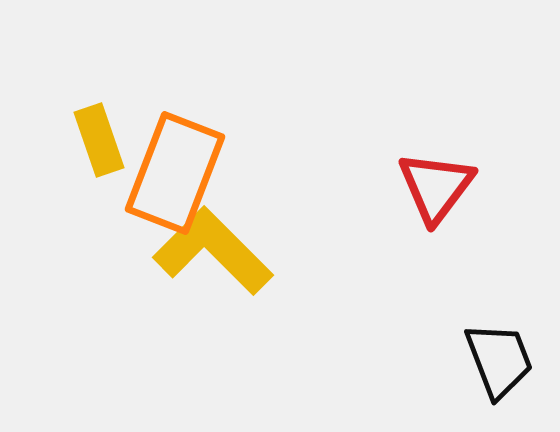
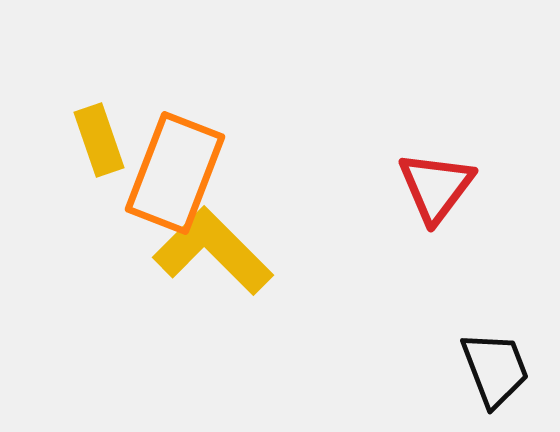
black trapezoid: moved 4 px left, 9 px down
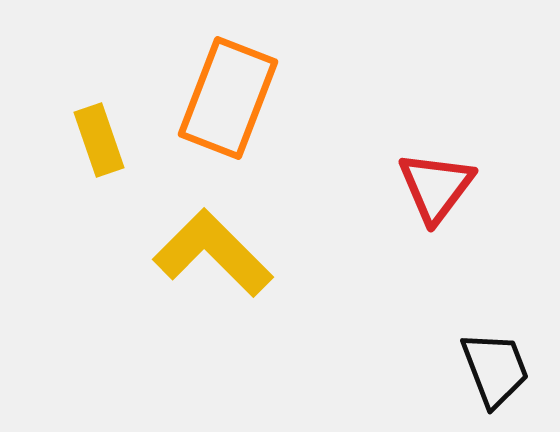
orange rectangle: moved 53 px right, 75 px up
yellow L-shape: moved 2 px down
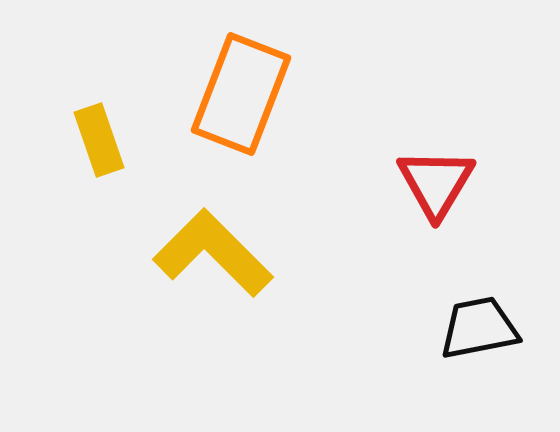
orange rectangle: moved 13 px right, 4 px up
red triangle: moved 4 px up; rotated 6 degrees counterclockwise
black trapezoid: moved 16 px left, 41 px up; rotated 80 degrees counterclockwise
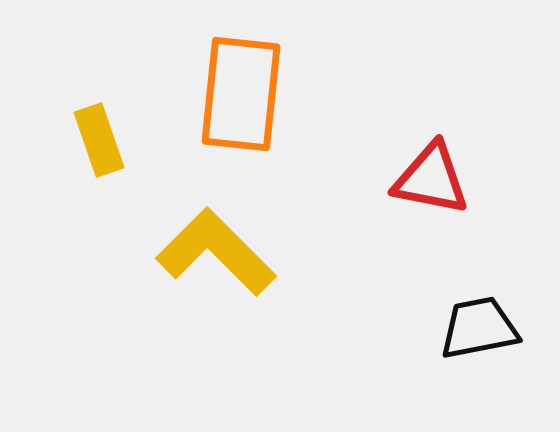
orange rectangle: rotated 15 degrees counterclockwise
red triangle: moved 5 px left, 4 px up; rotated 50 degrees counterclockwise
yellow L-shape: moved 3 px right, 1 px up
